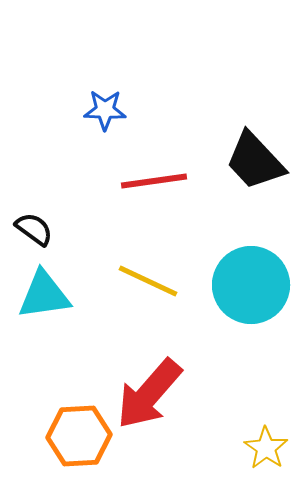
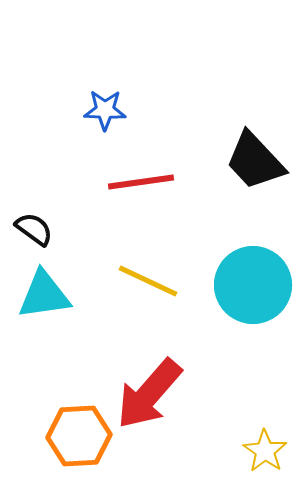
red line: moved 13 px left, 1 px down
cyan circle: moved 2 px right
yellow star: moved 1 px left, 3 px down
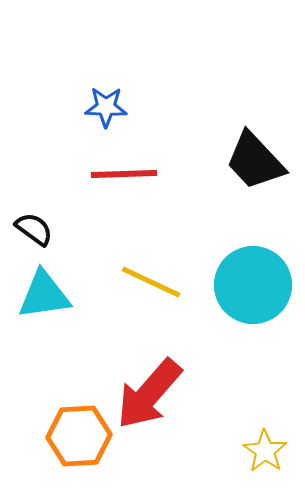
blue star: moved 1 px right, 3 px up
red line: moved 17 px left, 8 px up; rotated 6 degrees clockwise
yellow line: moved 3 px right, 1 px down
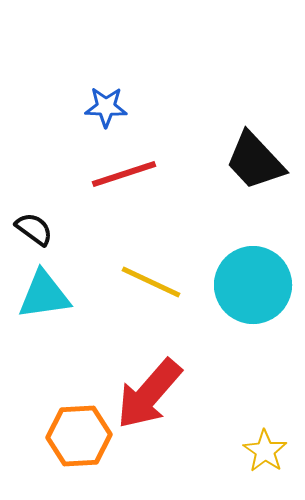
red line: rotated 16 degrees counterclockwise
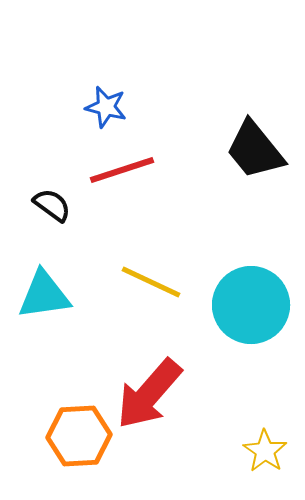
blue star: rotated 12 degrees clockwise
black trapezoid: moved 11 px up; rotated 4 degrees clockwise
red line: moved 2 px left, 4 px up
black semicircle: moved 18 px right, 24 px up
cyan circle: moved 2 px left, 20 px down
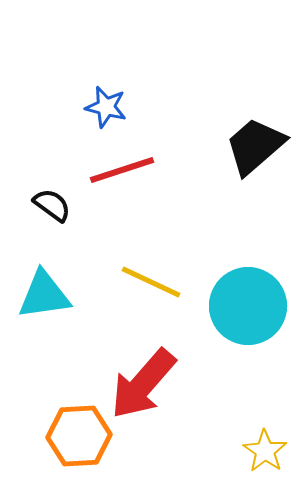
black trapezoid: moved 4 px up; rotated 88 degrees clockwise
cyan circle: moved 3 px left, 1 px down
red arrow: moved 6 px left, 10 px up
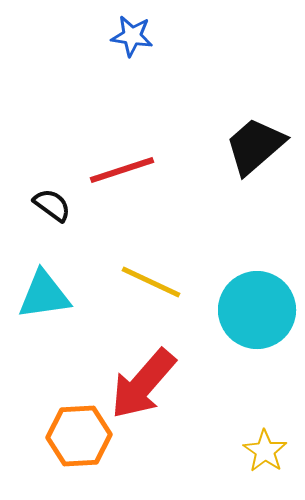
blue star: moved 26 px right, 71 px up; rotated 6 degrees counterclockwise
cyan circle: moved 9 px right, 4 px down
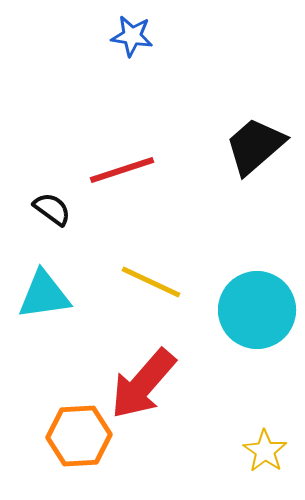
black semicircle: moved 4 px down
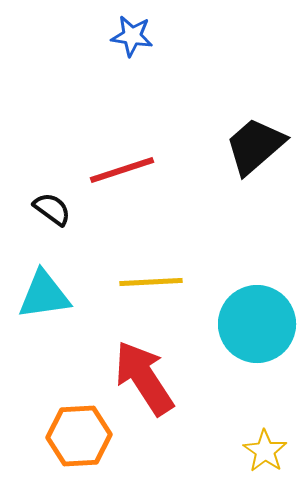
yellow line: rotated 28 degrees counterclockwise
cyan circle: moved 14 px down
red arrow: moved 1 px right, 6 px up; rotated 106 degrees clockwise
